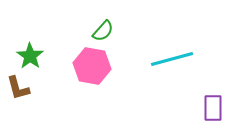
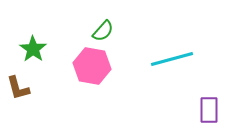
green star: moved 3 px right, 7 px up
purple rectangle: moved 4 px left, 2 px down
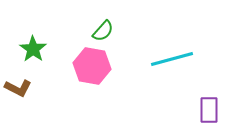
brown L-shape: rotated 48 degrees counterclockwise
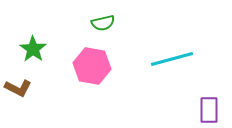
green semicircle: moved 8 px up; rotated 35 degrees clockwise
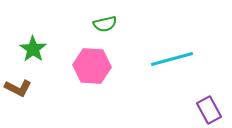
green semicircle: moved 2 px right, 1 px down
pink hexagon: rotated 6 degrees counterclockwise
purple rectangle: rotated 28 degrees counterclockwise
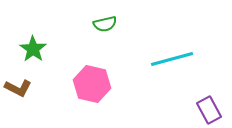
pink hexagon: moved 18 px down; rotated 9 degrees clockwise
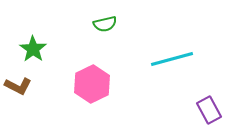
pink hexagon: rotated 21 degrees clockwise
brown L-shape: moved 2 px up
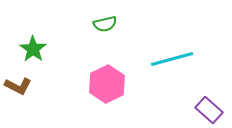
pink hexagon: moved 15 px right
purple rectangle: rotated 20 degrees counterclockwise
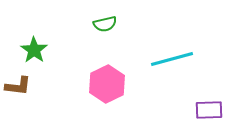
green star: moved 1 px right, 1 px down
brown L-shape: rotated 20 degrees counterclockwise
purple rectangle: rotated 44 degrees counterclockwise
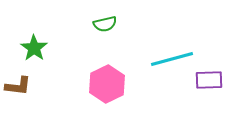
green star: moved 2 px up
purple rectangle: moved 30 px up
